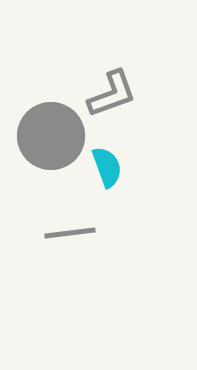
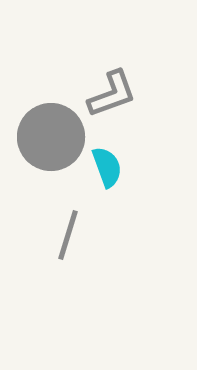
gray circle: moved 1 px down
gray line: moved 2 px left, 2 px down; rotated 66 degrees counterclockwise
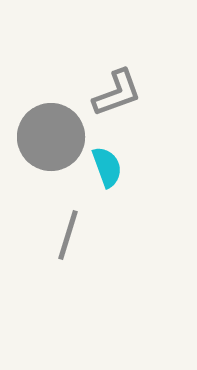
gray L-shape: moved 5 px right, 1 px up
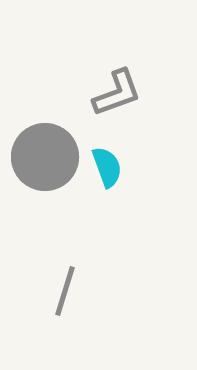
gray circle: moved 6 px left, 20 px down
gray line: moved 3 px left, 56 px down
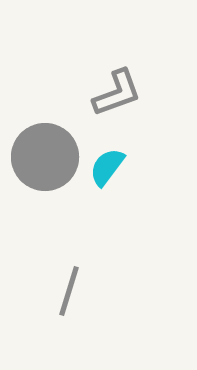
cyan semicircle: rotated 123 degrees counterclockwise
gray line: moved 4 px right
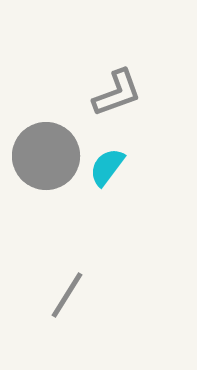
gray circle: moved 1 px right, 1 px up
gray line: moved 2 px left, 4 px down; rotated 15 degrees clockwise
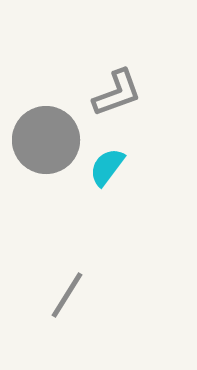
gray circle: moved 16 px up
